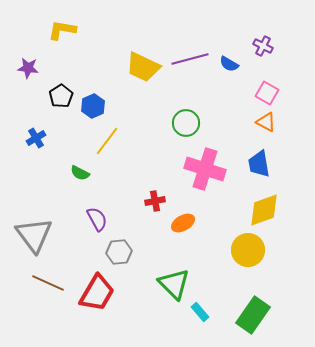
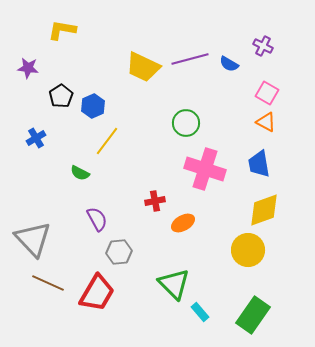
gray triangle: moved 1 px left, 4 px down; rotated 6 degrees counterclockwise
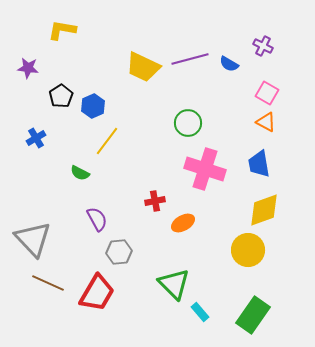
green circle: moved 2 px right
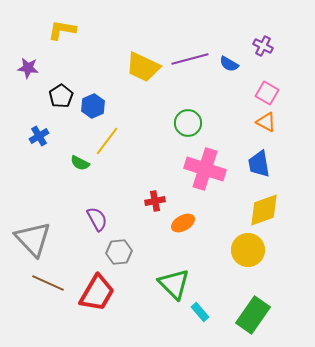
blue cross: moved 3 px right, 2 px up
green semicircle: moved 10 px up
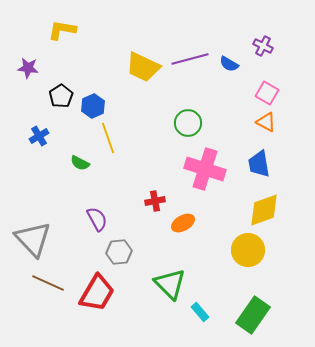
yellow line: moved 1 px right, 3 px up; rotated 56 degrees counterclockwise
green triangle: moved 4 px left
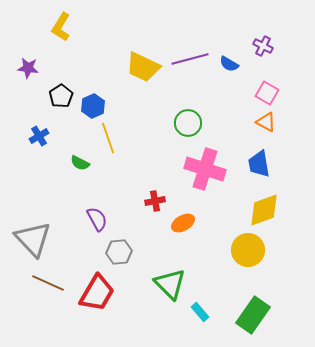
yellow L-shape: moved 1 px left, 3 px up; rotated 68 degrees counterclockwise
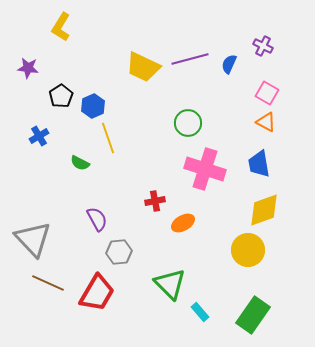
blue semicircle: rotated 84 degrees clockwise
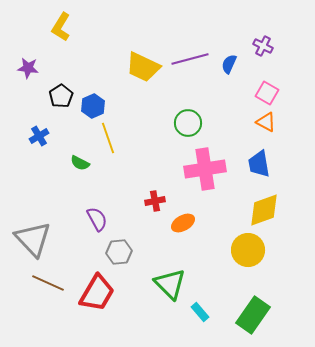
pink cross: rotated 27 degrees counterclockwise
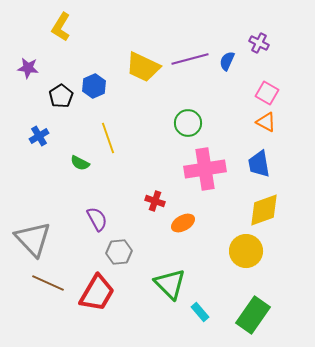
purple cross: moved 4 px left, 3 px up
blue semicircle: moved 2 px left, 3 px up
blue hexagon: moved 1 px right, 20 px up
red cross: rotated 30 degrees clockwise
yellow circle: moved 2 px left, 1 px down
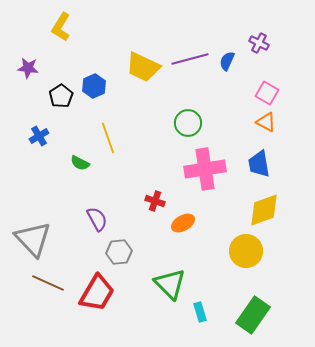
cyan rectangle: rotated 24 degrees clockwise
